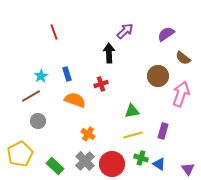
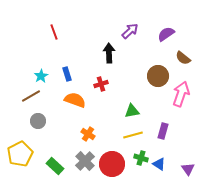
purple arrow: moved 5 px right
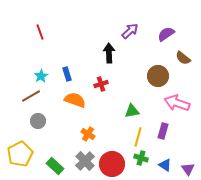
red line: moved 14 px left
pink arrow: moved 4 px left, 9 px down; rotated 90 degrees counterclockwise
yellow line: moved 5 px right, 2 px down; rotated 60 degrees counterclockwise
blue triangle: moved 6 px right, 1 px down
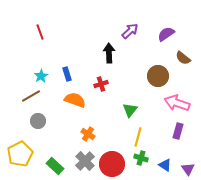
green triangle: moved 2 px left, 1 px up; rotated 42 degrees counterclockwise
purple rectangle: moved 15 px right
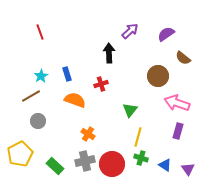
gray cross: rotated 30 degrees clockwise
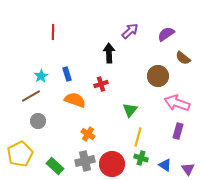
red line: moved 13 px right; rotated 21 degrees clockwise
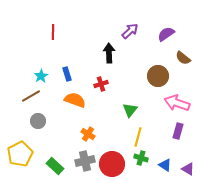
purple triangle: rotated 24 degrees counterclockwise
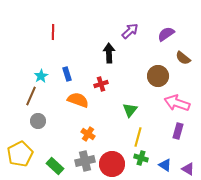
brown line: rotated 36 degrees counterclockwise
orange semicircle: moved 3 px right
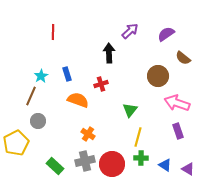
purple rectangle: rotated 35 degrees counterclockwise
yellow pentagon: moved 4 px left, 11 px up
green cross: rotated 16 degrees counterclockwise
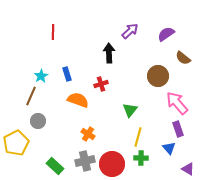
pink arrow: rotated 30 degrees clockwise
purple rectangle: moved 2 px up
blue triangle: moved 4 px right, 17 px up; rotated 16 degrees clockwise
